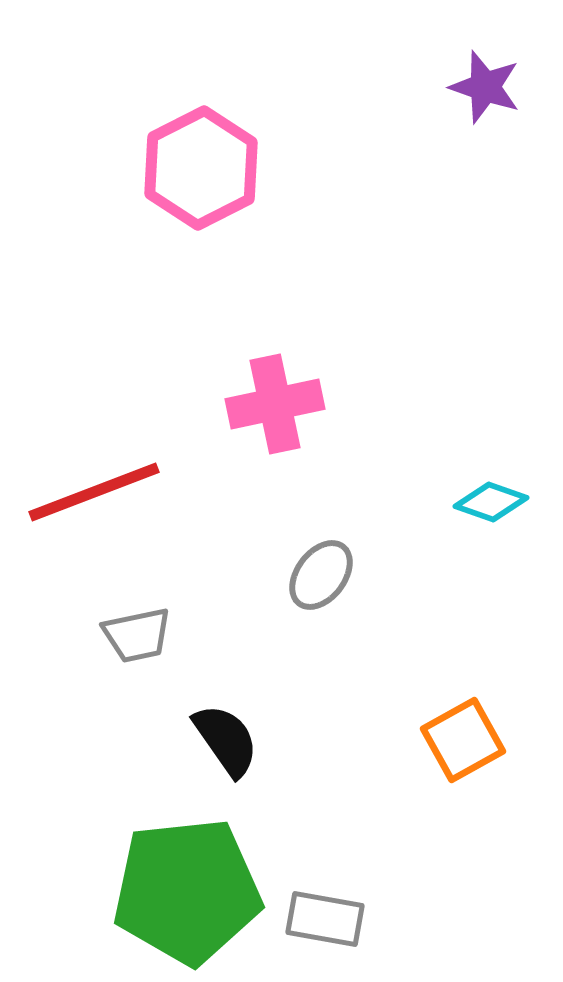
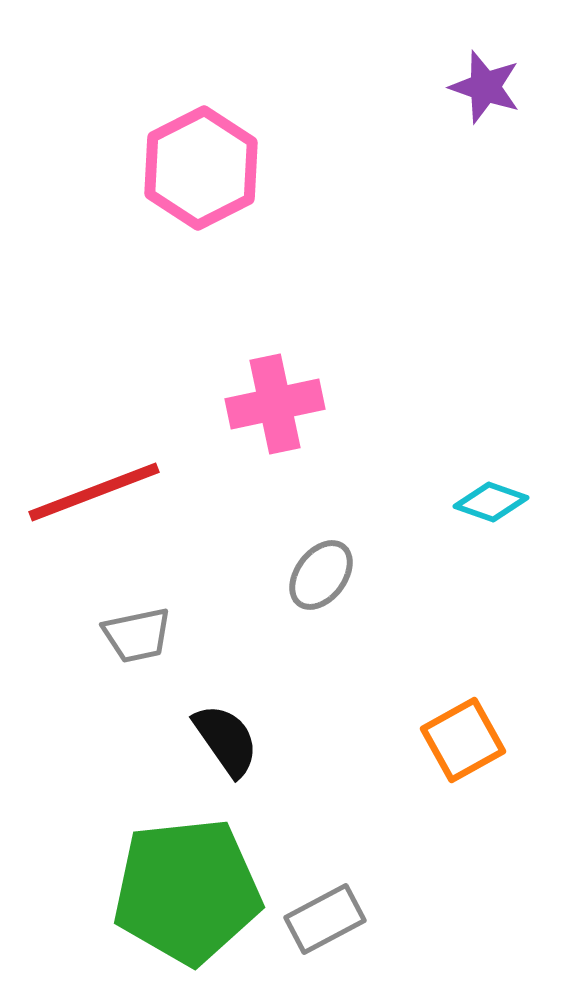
gray rectangle: rotated 38 degrees counterclockwise
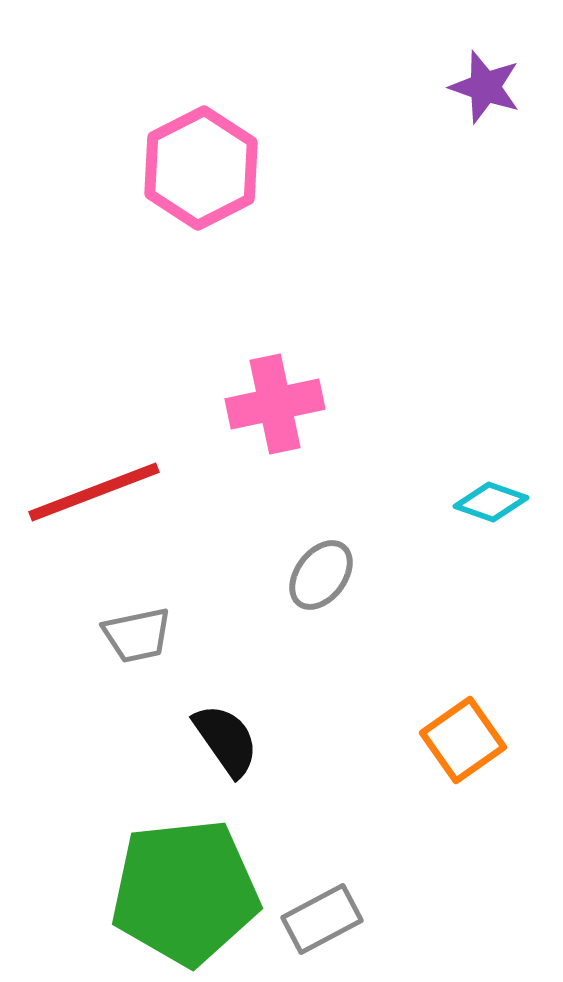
orange square: rotated 6 degrees counterclockwise
green pentagon: moved 2 px left, 1 px down
gray rectangle: moved 3 px left
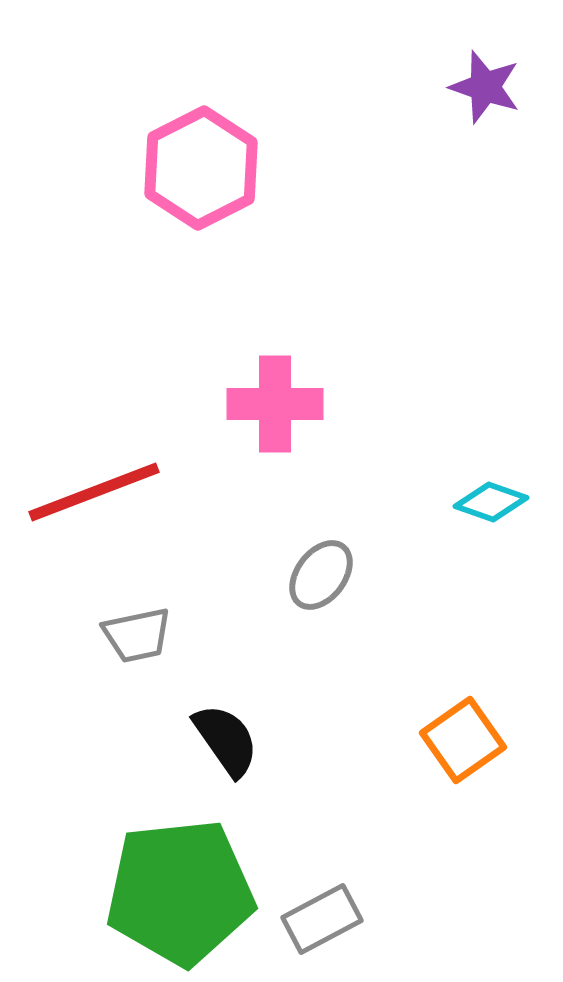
pink cross: rotated 12 degrees clockwise
green pentagon: moved 5 px left
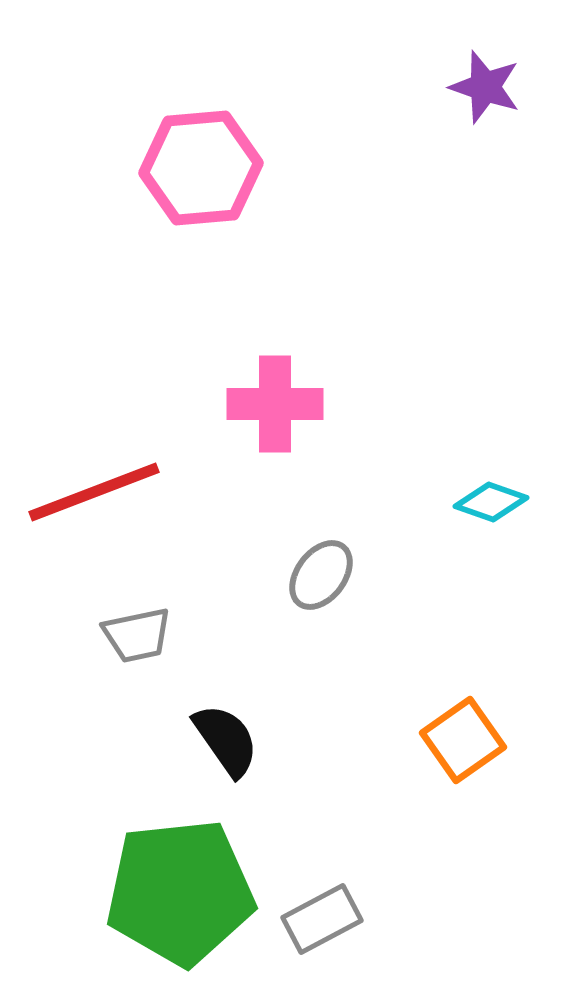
pink hexagon: rotated 22 degrees clockwise
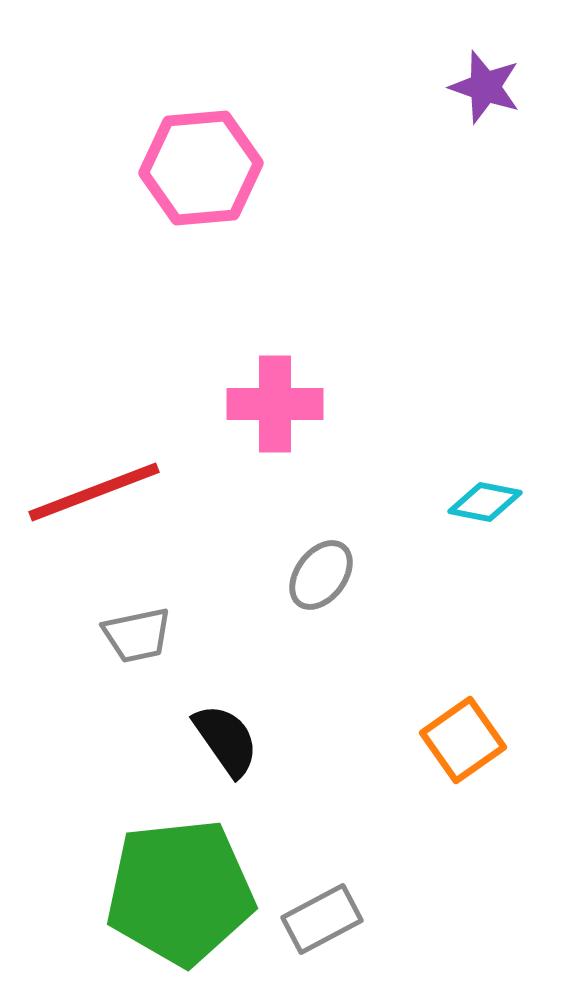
cyan diamond: moved 6 px left; rotated 8 degrees counterclockwise
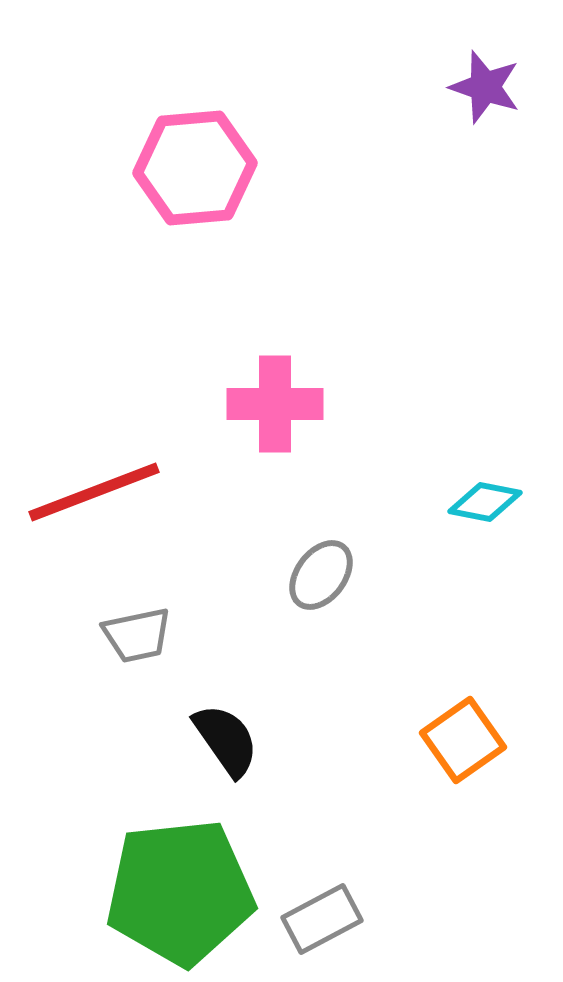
pink hexagon: moved 6 px left
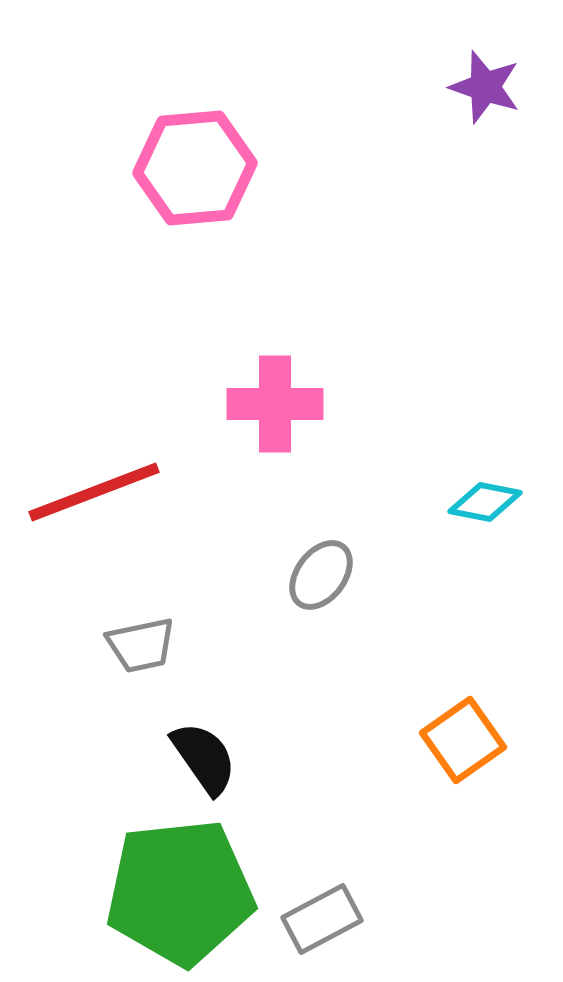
gray trapezoid: moved 4 px right, 10 px down
black semicircle: moved 22 px left, 18 px down
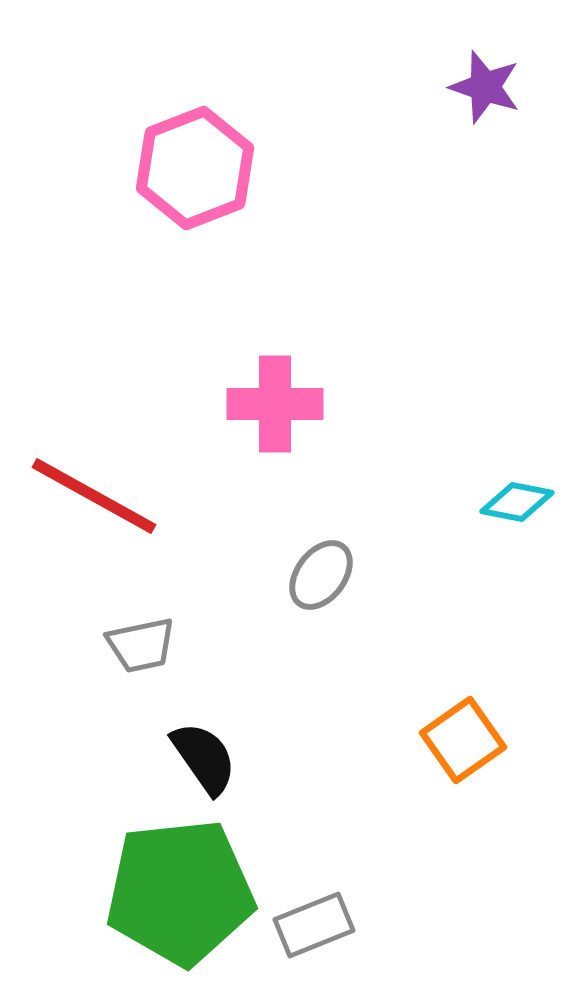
pink hexagon: rotated 16 degrees counterclockwise
red line: moved 4 px down; rotated 50 degrees clockwise
cyan diamond: moved 32 px right
gray rectangle: moved 8 px left, 6 px down; rotated 6 degrees clockwise
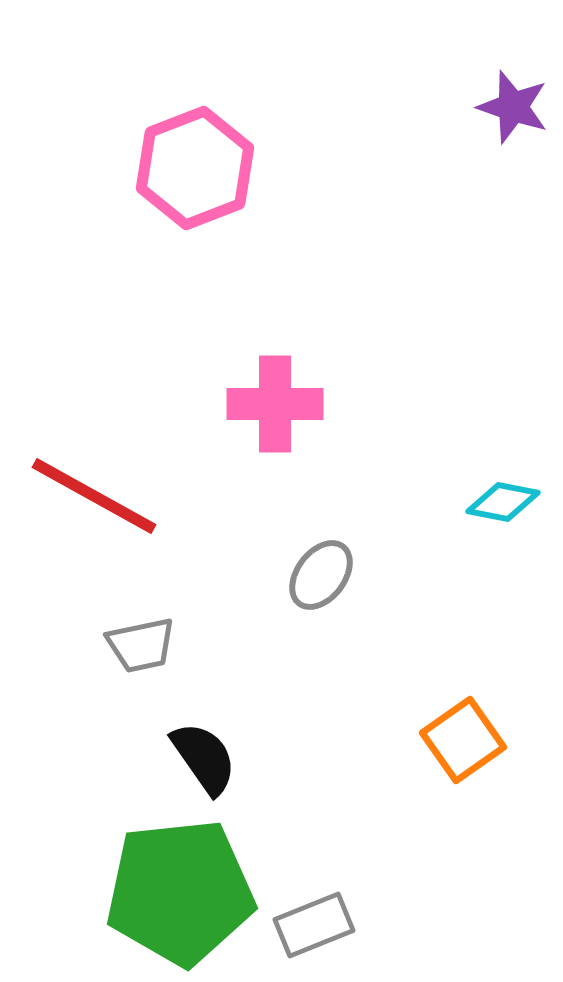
purple star: moved 28 px right, 20 px down
cyan diamond: moved 14 px left
